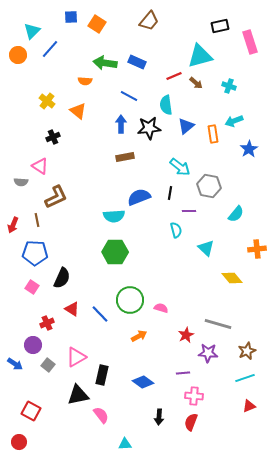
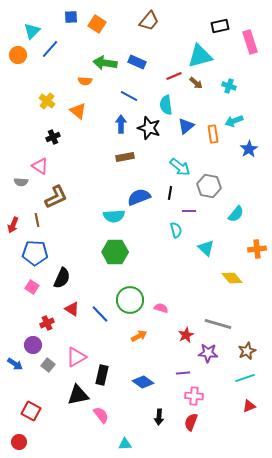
black star at (149, 128): rotated 25 degrees clockwise
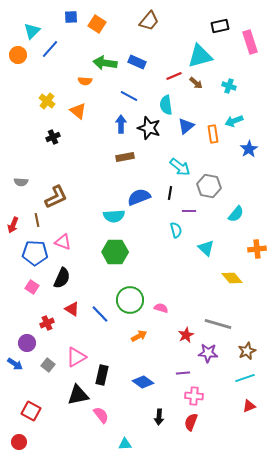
pink triangle at (40, 166): moved 23 px right, 76 px down; rotated 12 degrees counterclockwise
purple circle at (33, 345): moved 6 px left, 2 px up
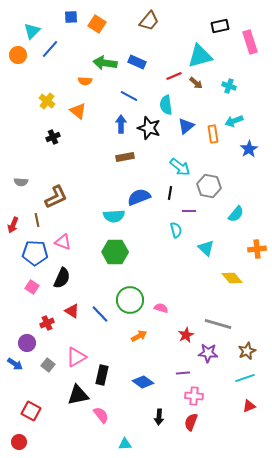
red triangle at (72, 309): moved 2 px down
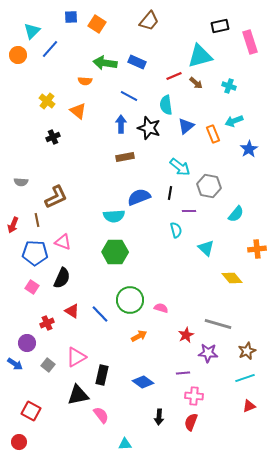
orange rectangle at (213, 134): rotated 12 degrees counterclockwise
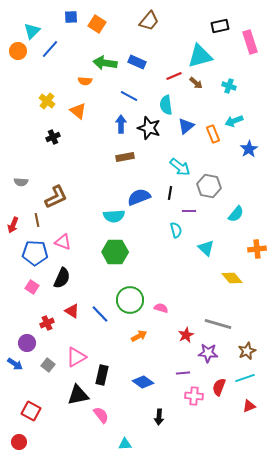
orange circle at (18, 55): moved 4 px up
red semicircle at (191, 422): moved 28 px right, 35 px up
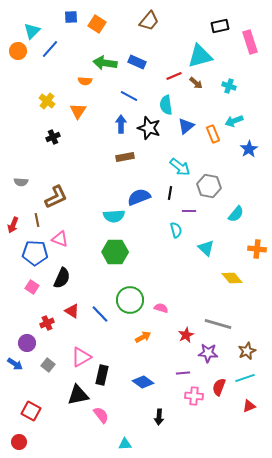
orange triangle at (78, 111): rotated 24 degrees clockwise
pink triangle at (63, 242): moved 3 px left, 3 px up
orange cross at (257, 249): rotated 12 degrees clockwise
orange arrow at (139, 336): moved 4 px right, 1 px down
pink triangle at (76, 357): moved 5 px right
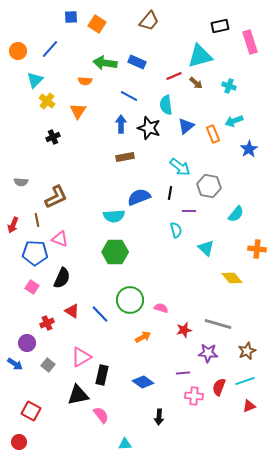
cyan triangle at (32, 31): moved 3 px right, 49 px down
red star at (186, 335): moved 2 px left, 5 px up; rotated 14 degrees clockwise
cyan line at (245, 378): moved 3 px down
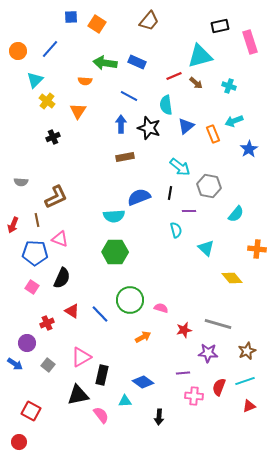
cyan triangle at (125, 444): moved 43 px up
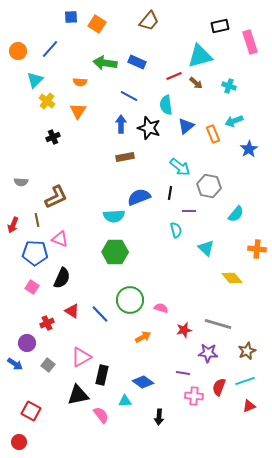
orange semicircle at (85, 81): moved 5 px left, 1 px down
purple line at (183, 373): rotated 16 degrees clockwise
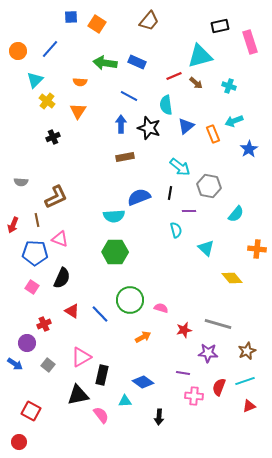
red cross at (47, 323): moved 3 px left, 1 px down
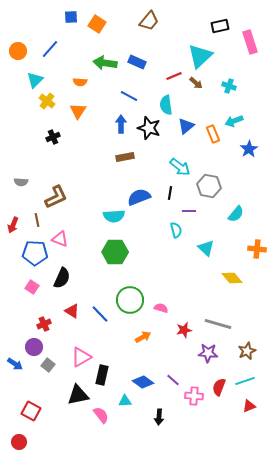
cyan triangle at (200, 56): rotated 28 degrees counterclockwise
purple circle at (27, 343): moved 7 px right, 4 px down
purple line at (183, 373): moved 10 px left, 7 px down; rotated 32 degrees clockwise
